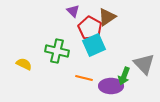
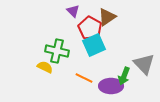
yellow semicircle: moved 21 px right, 3 px down
orange line: rotated 12 degrees clockwise
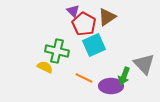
red pentagon: moved 6 px left, 4 px up
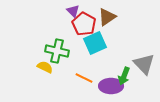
cyan square: moved 1 px right, 2 px up
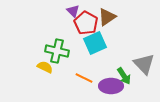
red pentagon: moved 2 px right, 1 px up
green arrow: rotated 54 degrees counterclockwise
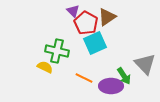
gray triangle: moved 1 px right
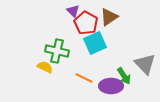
brown triangle: moved 2 px right
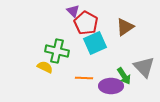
brown triangle: moved 16 px right, 10 px down
gray triangle: moved 1 px left, 3 px down
orange line: rotated 24 degrees counterclockwise
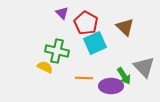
purple triangle: moved 11 px left, 2 px down
brown triangle: rotated 42 degrees counterclockwise
